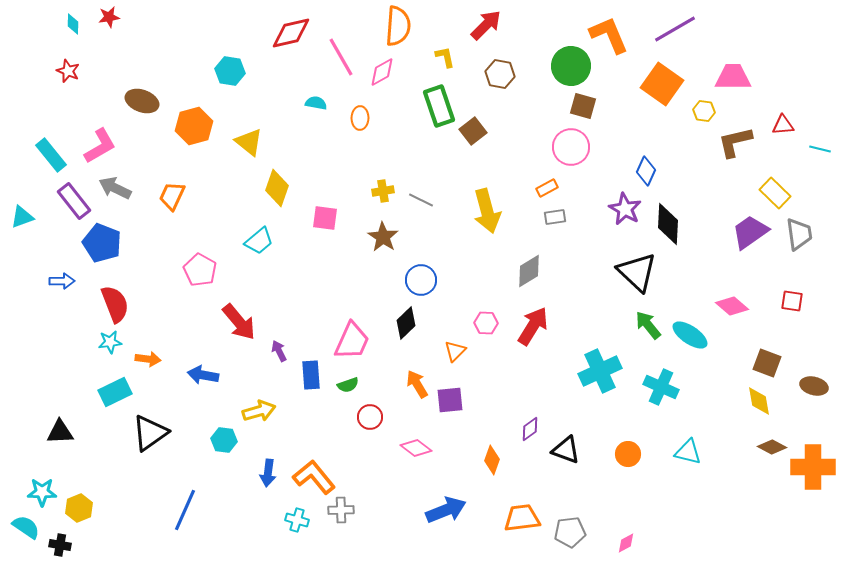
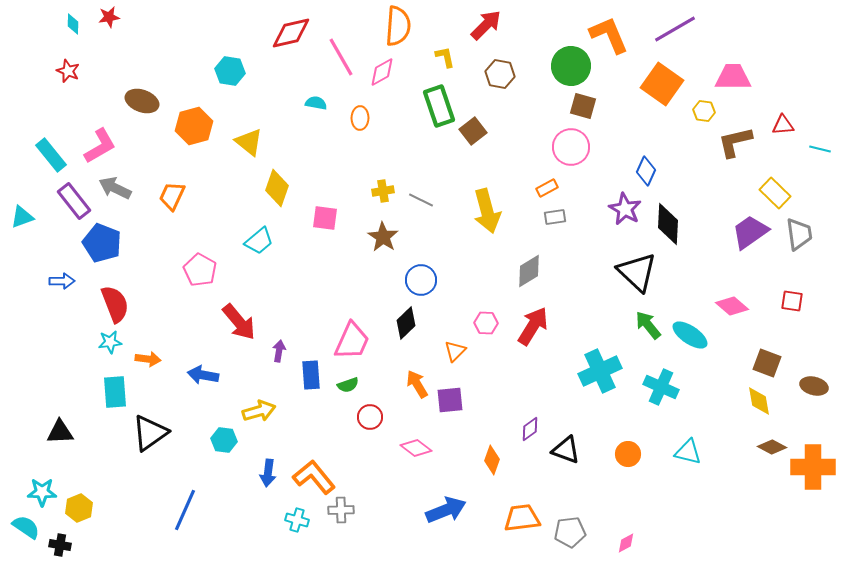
purple arrow at (279, 351): rotated 35 degrees clockwise
cyan rectangle at (115, 392): rotated 68 degrees counterclockwise
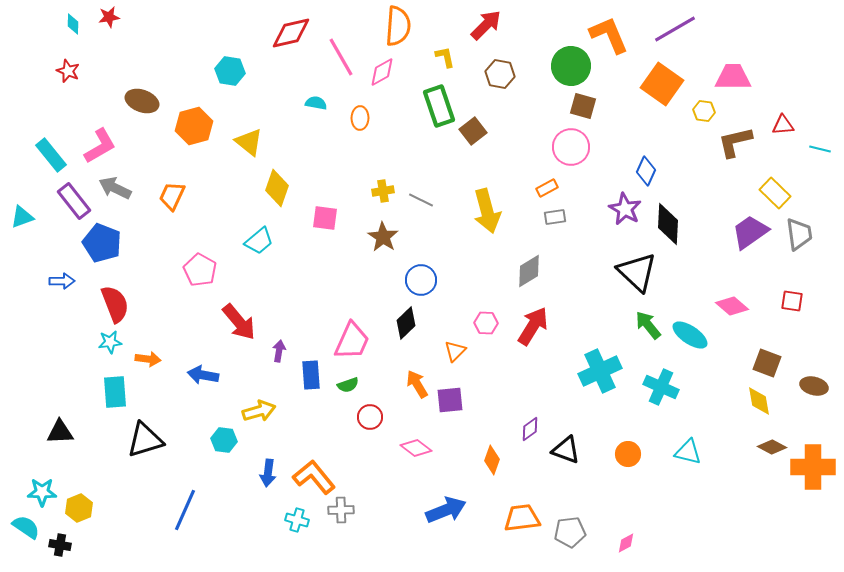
black triangle at (150, 433): moved 5 px left, 7 px down; rotated 18 degrees clockwise
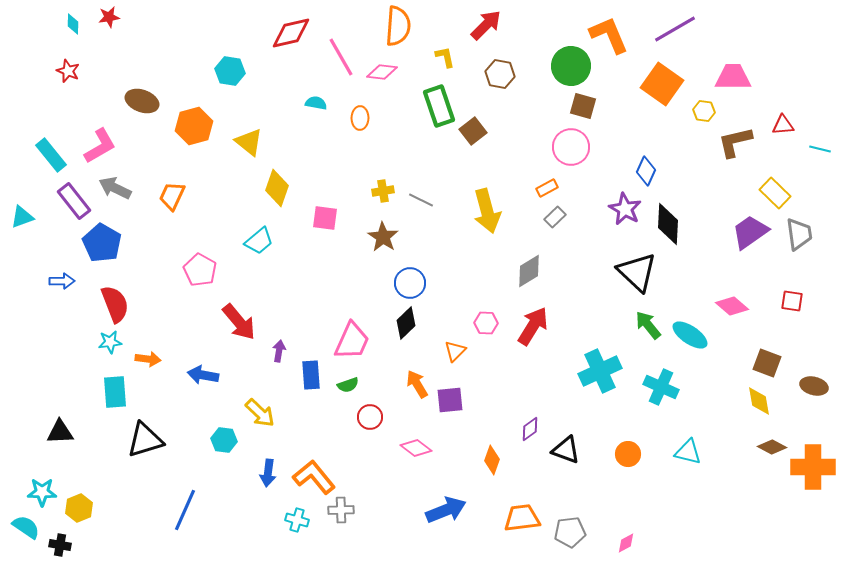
pink diamond at (382, 72): rotated 36 degrees clockwise
gray rectangle at (555, 217): rotated 35 degrees counterclockwise
blue pentagon at (102, 243): rotated 9 degrees clockwise
blue circle at (421, 280): moved 11 px left, 3 px down
yellow arrow at (259, 411): moved 1 px right, 2 px down; rotated 60 degrees clockwise
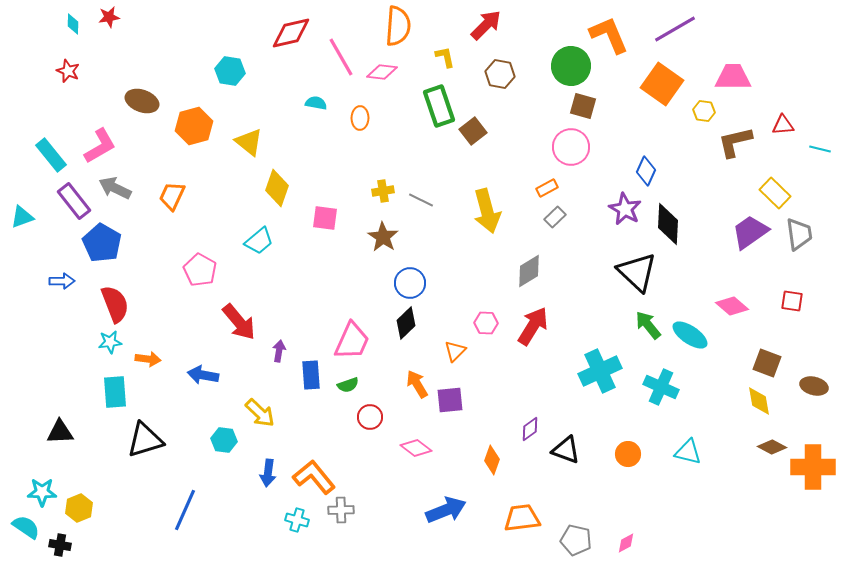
gray pentagon at (570, 532): moved 6 px right, 8 px down; rotated 20 degrees clockwise
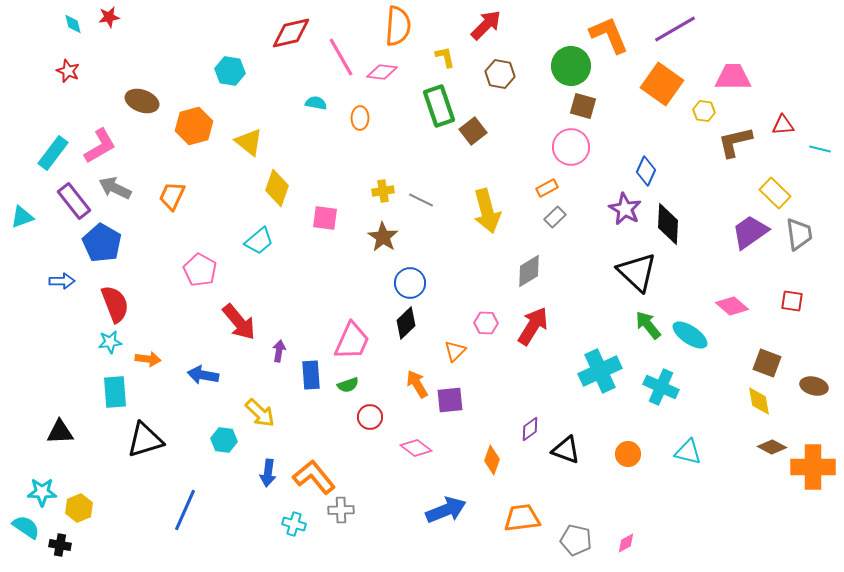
cyan diamond at (73, 24): rotated 15 degrees counterclockwise
cyan rectangle at (51, 155): moved 2 px right, 2 px up; rotated 76 degrees clockwise
cyan cross at (297, 520): moved 3 px left, 4 px down
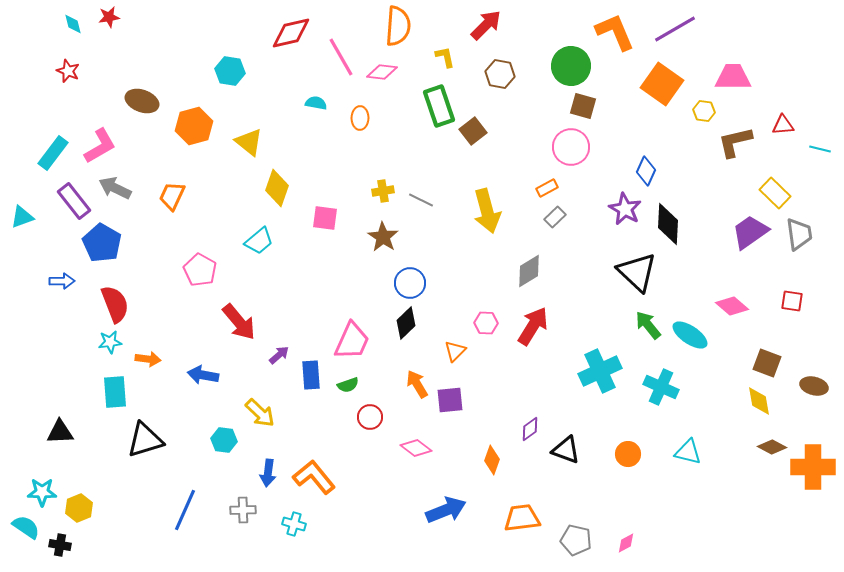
orange L-shape at (609, 35): moved 6 px right, 3 px up
purple arrow at (279, 351): moved 4 px down; rotated 40 degrees clockwise
gray cross at (341, 510): moved 98 px left
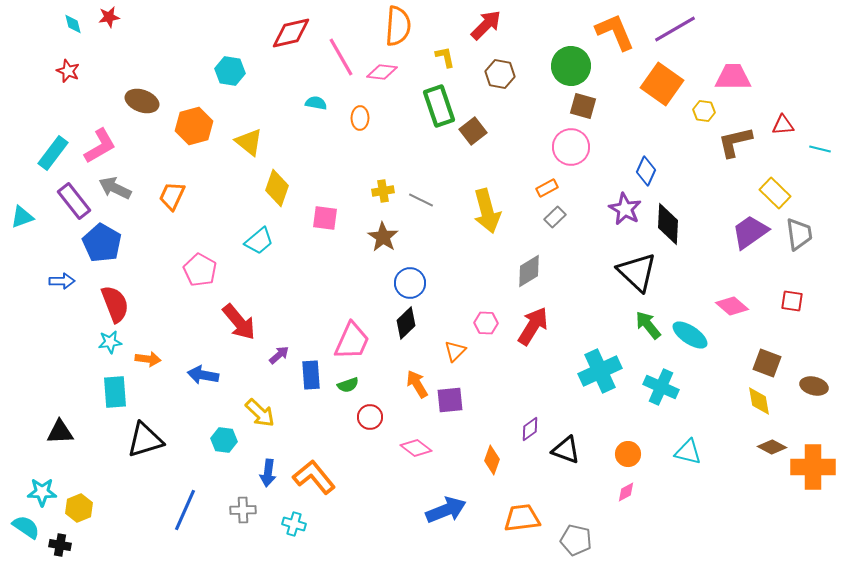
pink diamond at (626, 543): moved 51 px up
